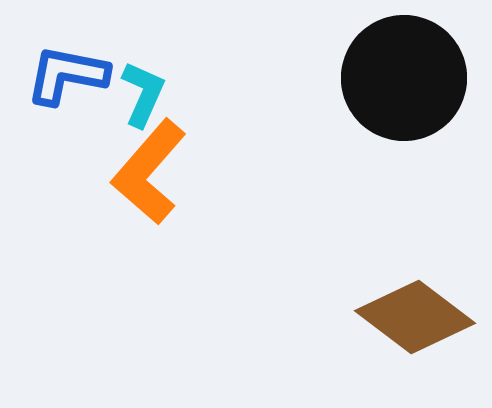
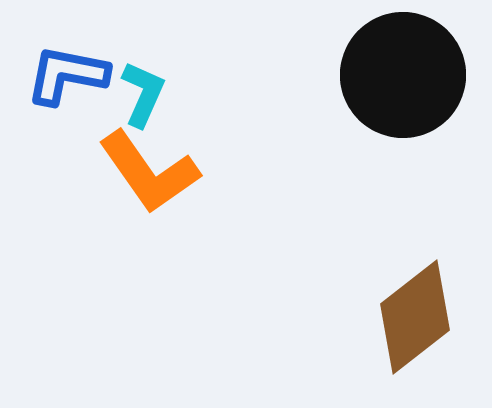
black circle: moved 1 px left, 3 px up
orange L-shape: rotated 76 degrees counterclockwise
brown diamond: rotated 75 degrees counterclockwise
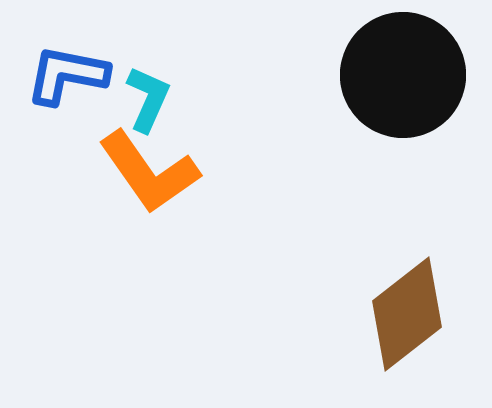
cyan L-shape: moved 5 px right, 5 px down
brown diamond: moved 8 px left, 3 px up
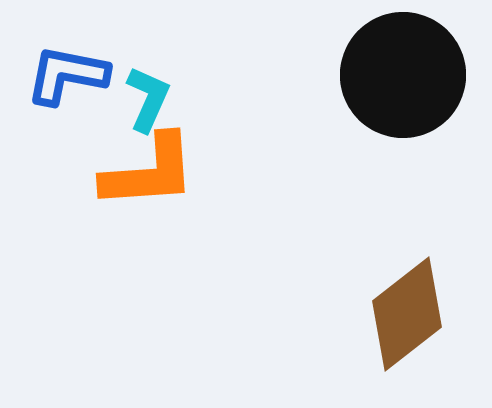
orange L-shape: rotated 59 degrees counterclockwise
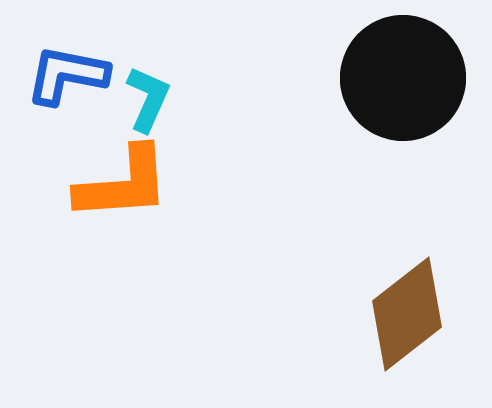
black circle: moved 3 px down
orange L-shape: moved 26 px left, 12 px down
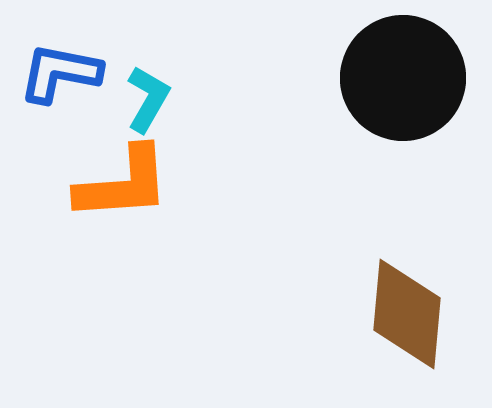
blue L-shape: moved 7 px left, 2 px up
cyan L-shape: rotated 6 degrees clockwise
brown diamond: rotated 47 degrees counterclockwise
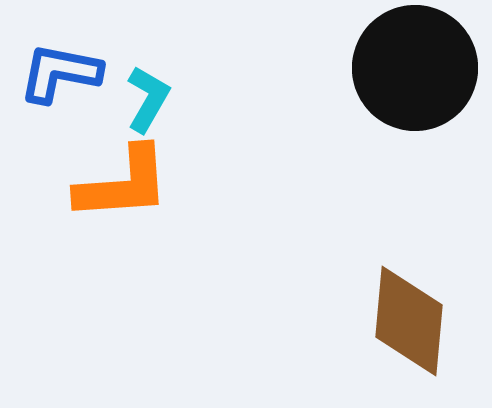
black circle: moved 12 px right, 10 px up
brown diamond: moved 2 px right, 7 px down
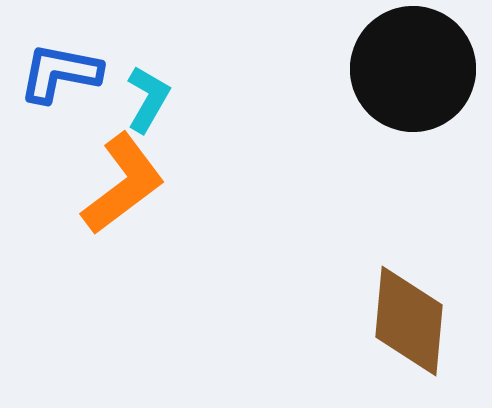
black circle: moved 2 px left, 1 px down
orange L-shape: rotated 33 degrees counterclockwise
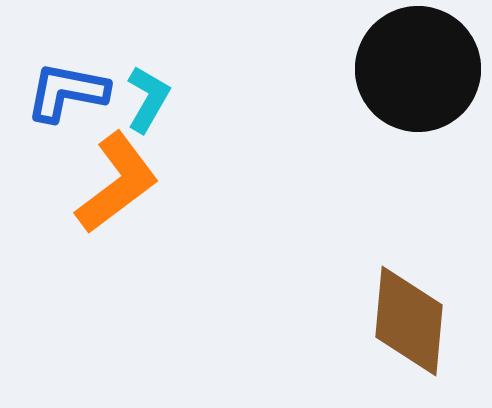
black circle: moved 5 px right
blue L-shape: moved 7 px right, 19 px down
orange L-shape: moved 6 px left, 1 px up
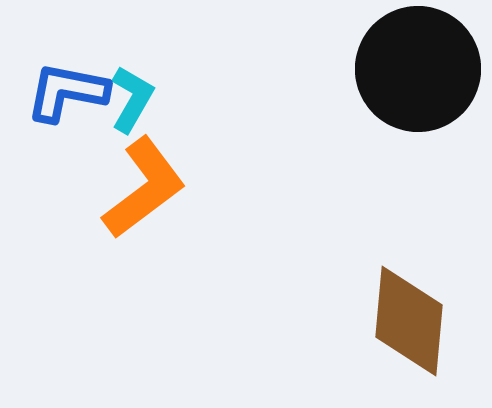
cyan L-shape: moved 16 px left
orange L-shape: moved 27 px right, 5 px down
